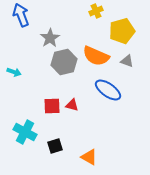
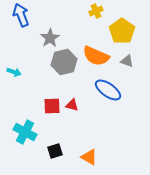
yellow pentagon: rotated 20 degrees counterclockwise
black square: moved 5 px down
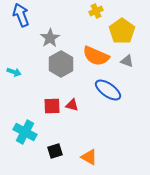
gray hexagon: moved 3 px left, 2 px down; rotated 15 degrees counterclockwise
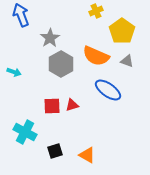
red triangle: rotated 32 degrees counterclockwise
orange triangle: moved 2 px left, 2 px up
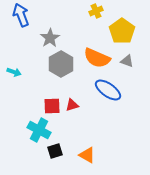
orange semicircle: moved 1 px right, 2 px down
cyan cross: moved 14 px right, 2 px up
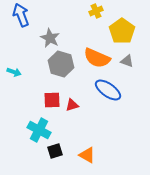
gray star: rotated 12 degrees counterclockwise
gray hexagon: rotated 15 degrees counterclockwise
red square: moved 6 px up
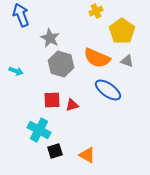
cyan arrow: moved 2 px right, 1 px up
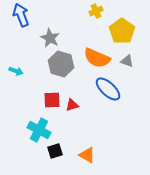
blue ellipse: moved 1 px up; rotated 8 degrees clockwise
